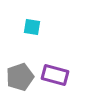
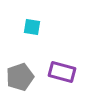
purple rectangle: moved 7 px right, 3 px up
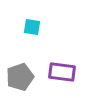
purple rectangle: rotated 8 degrees counterclockwise
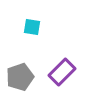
purple rectangle: rotated 52 degrees counterclockwise
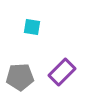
gray pentagon: rotated 16 degrees clockwise
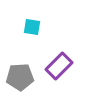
purple rectangle: moved 3 px left, 6 px up
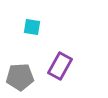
purple rectangle: moved 1 px right; rotated 16 degrees counterclockwise
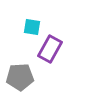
purple rectangle: moved 10 px left, 17 px up
